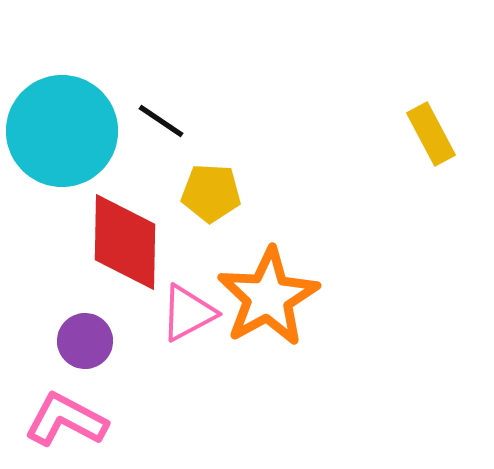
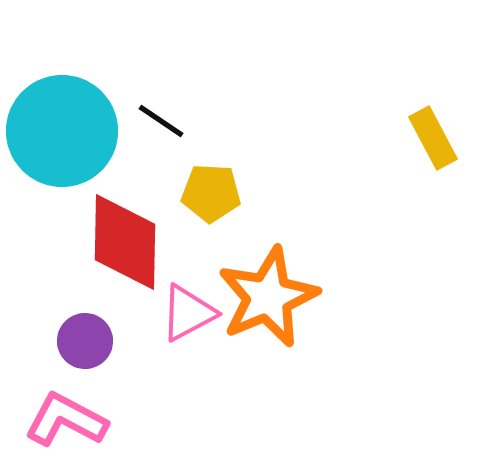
yellow rectangle: moved 2 px right, 4 px down
orange star: rotated 6 degrees clockwise
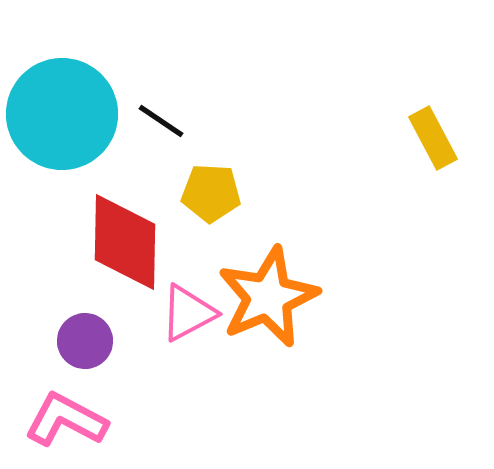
cyan circle: moved 17 px up
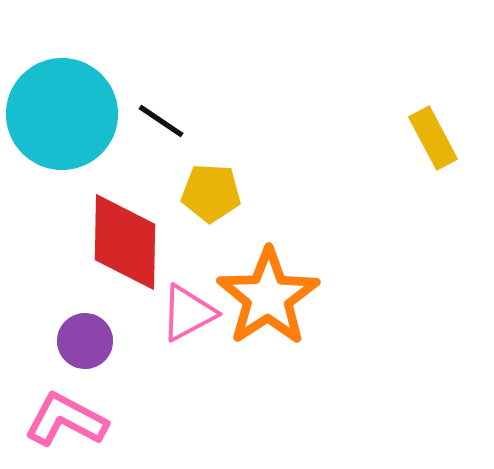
orange star: rotated 10 degrees counterclockwise
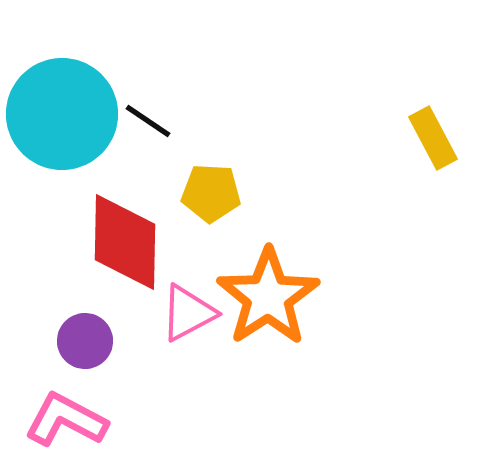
black line: moved 13 px left
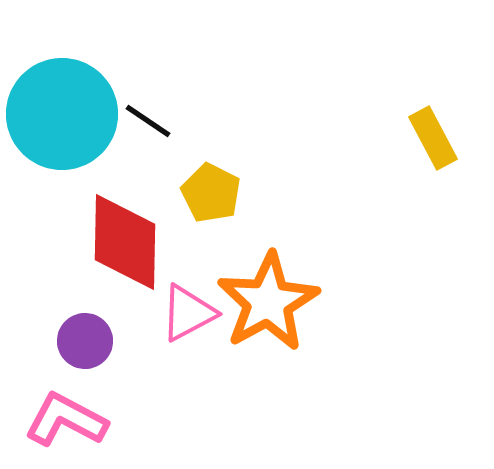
yellow pentagon: rotated 24 degrees clockwise
orange star: moved 5 px down; rotated 4 degrees clockwise
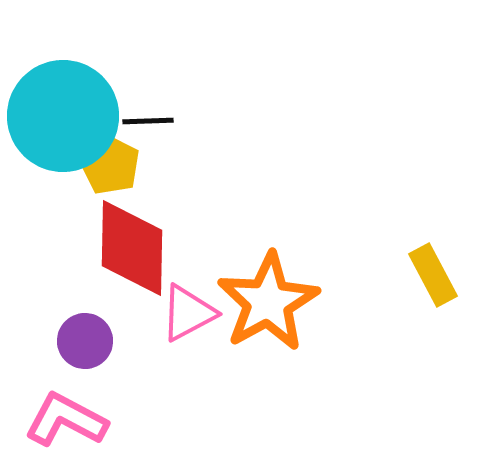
cyan circle: moved 1 px right, 2 px down
black line: rotated 36 degrees counterclockwise
yellow rectangle: moved 137 px down
yellow pentagon: moved 101 px left, 28 px up
red diamond: moved 7 px right, 6 px down
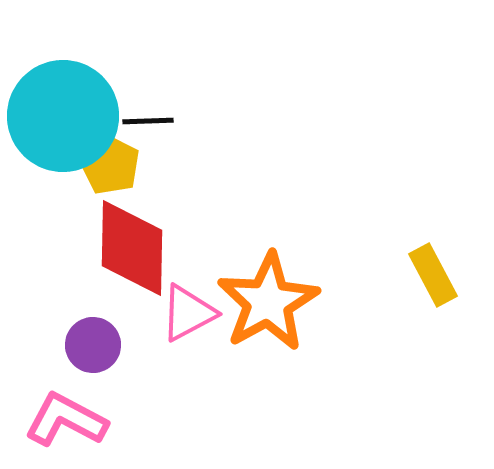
purple circle: moved 8 px right, 4 px down
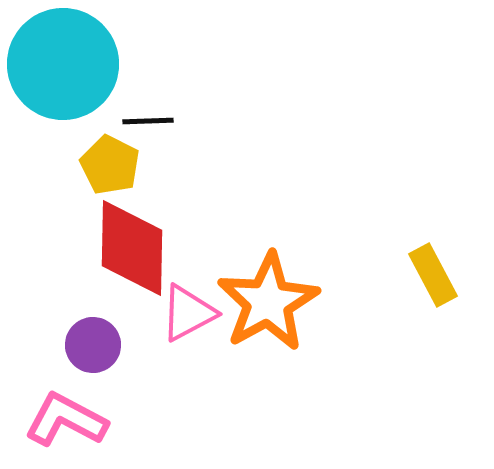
cyan circle: moved 52 px up
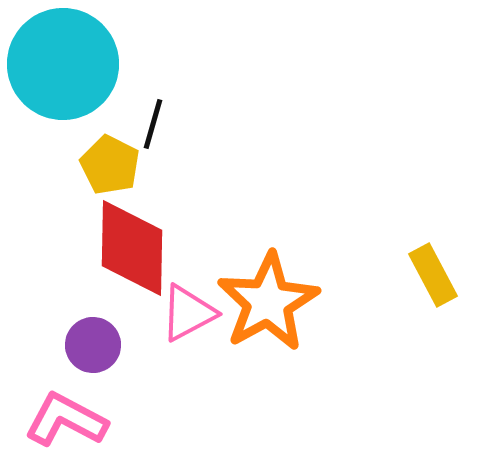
black line: moved 5 px right, 3 px down; rotated 72 degrees counterclockwise
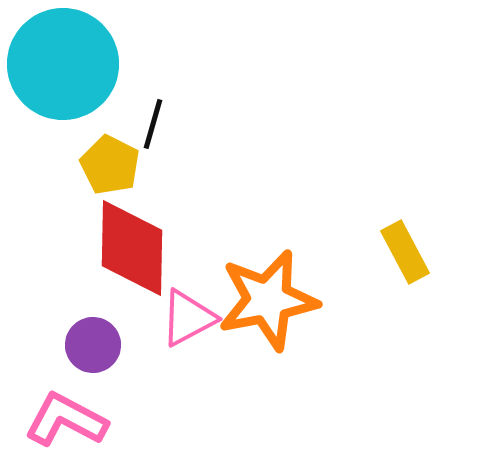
yellow rectangle: moved 28 px left, 23 px up
orange star: moved 2 px up; rotated 18 degrees clockwise
pink triangle: moved 5 px down
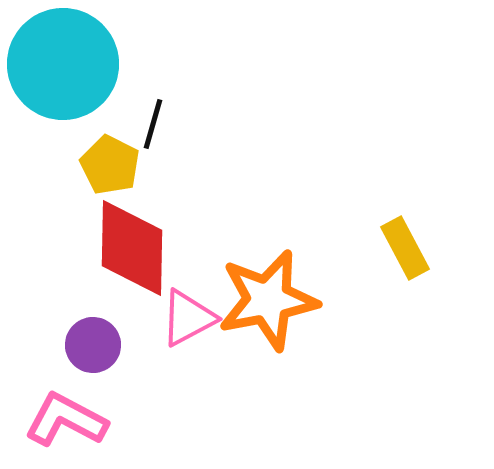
yellow rectangle: moved 4 px up
